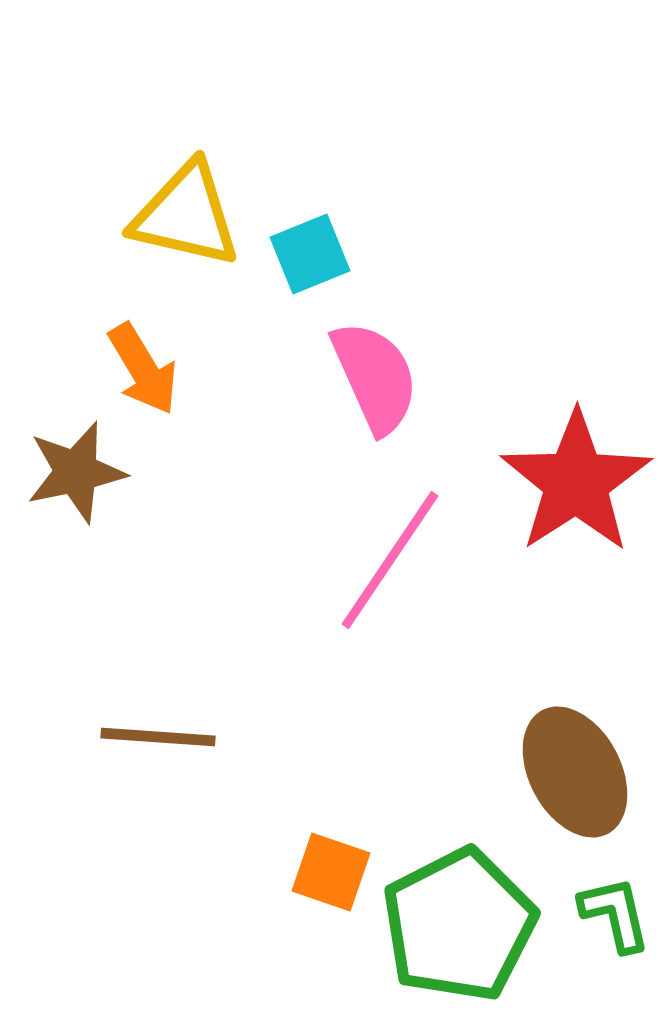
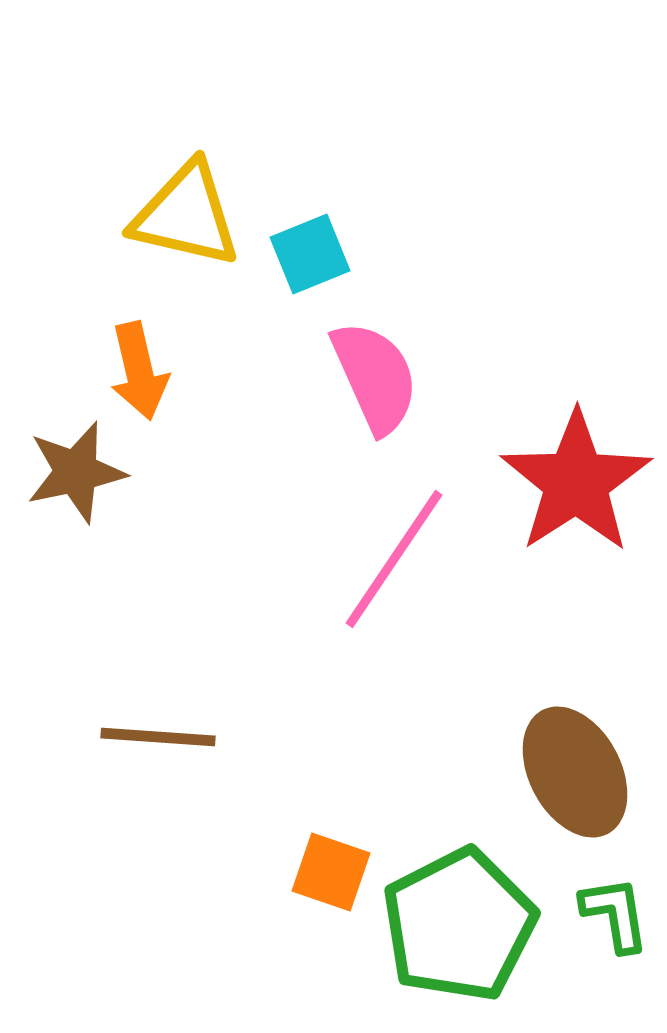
orange arrow: moved 4 px left, 2 px down; rotated 18 degrees clockwise
pink line: moved 4 px right, 1 px up
green L-shape: rotated 4 degrees clockwise
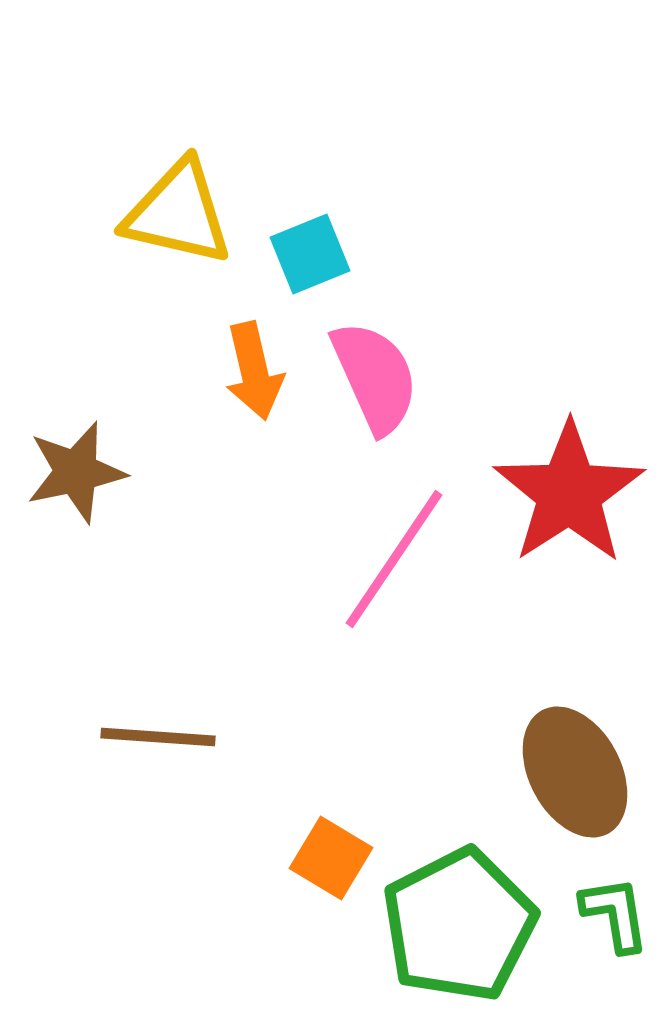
yellow triangle: moved 8 px left, 2 px up
orange arrow: moved 115 px right
red star: moved 7 px left, 11 px down
orange square: moved 14 px up; rotated 12 degrees clockwise
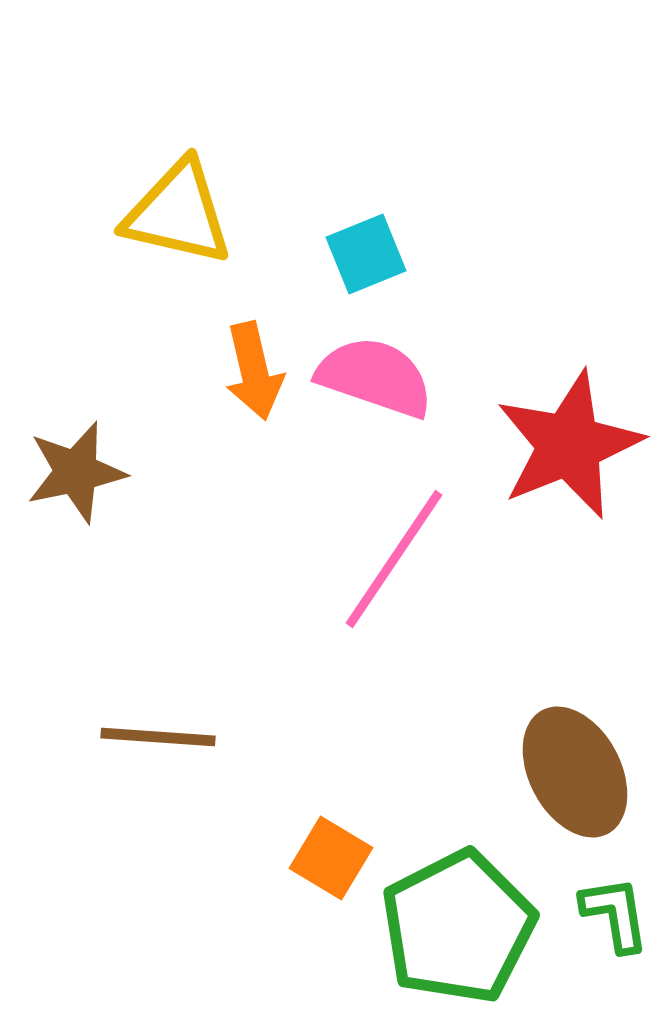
cyan square: moved 56 px right
pink semicircle: rotated 47 degrees counterclockwise
red star: moved 48 px up; rotated 11 degrees clockwise
green pentagon: moved 1 px left, 2 px down
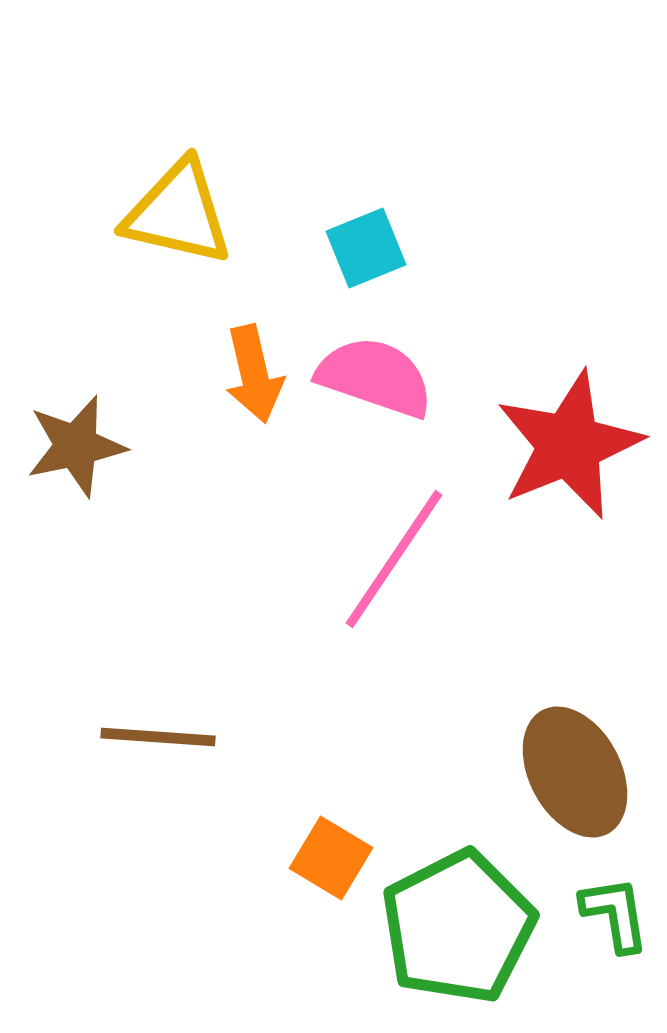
cyan square: moved 6 px up
orange arrow: moved 3 px down
brown star: moved 26 px up
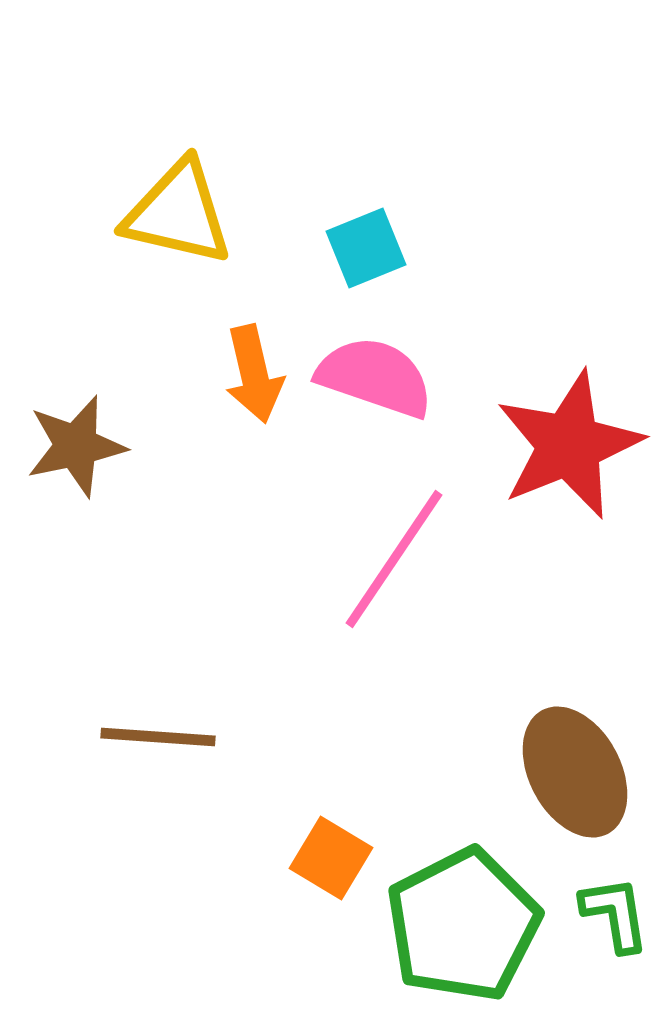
green pentagon: moved 5 px right, 2 px up
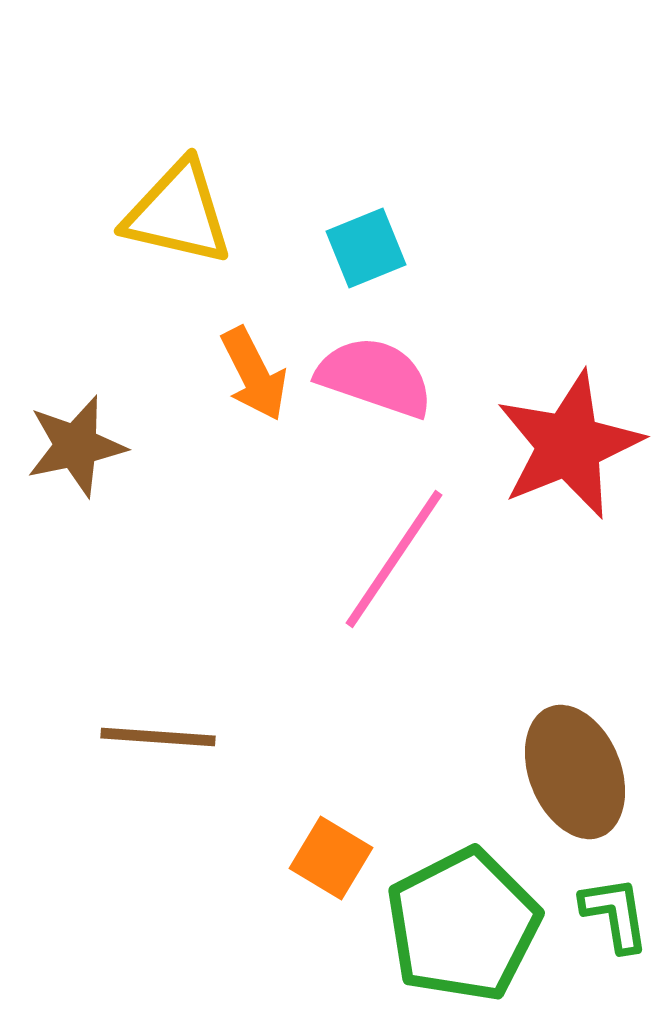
orange arrow: rotated 14 degrees counterclockwise
brown ellipse: rotated 6 degrees clockwise
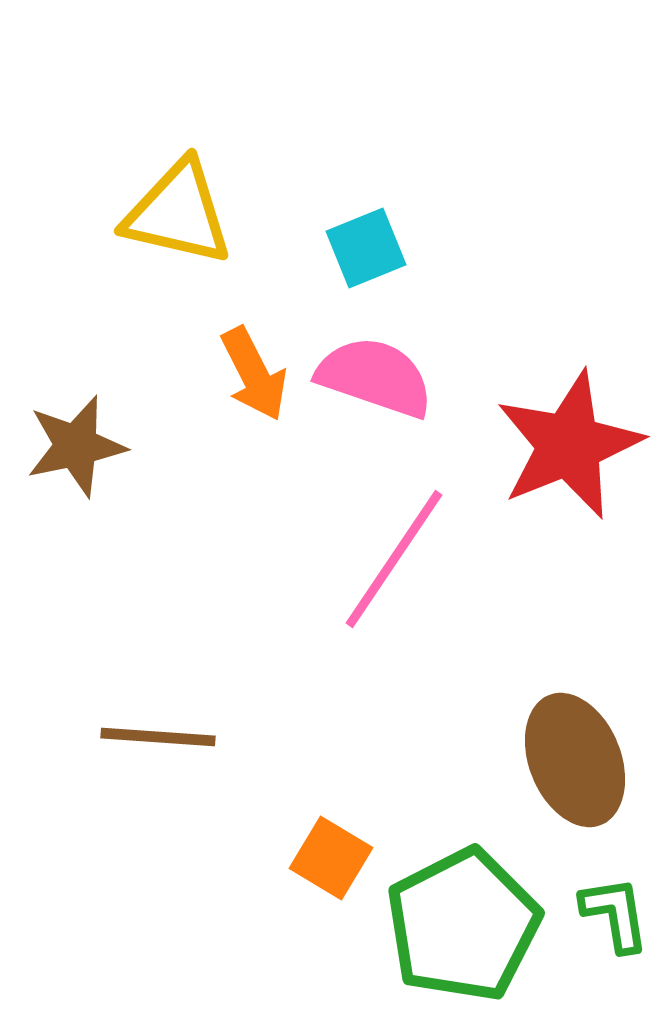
brown ellipse: moved 12 px up
